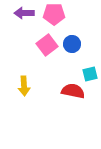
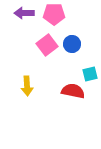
yellow arrow: moved 3 px right
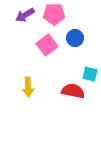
purple arrow: moved 1 px right, 2 px down; rotated 30 degrees counterclockwise
blue circle: moved 3 px right, 6 px up
cyan square: rotated 28 degrees clockwise
yellow arrow: moved 1 px right, 1 px down
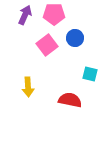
purple arrow: rotated 144 degrees clockwise
red semicircle: moved 3 px left, 9 px down
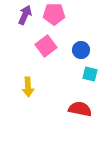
blue circle: moved 6 px right, 12 px down
pink square: moved 1 px left, 1 px down
red semicircle: moved 10 px right, 9 px down
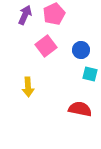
pink pentagon: rotated 25 degrees counterclockwise
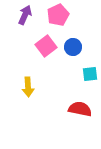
pink pentagon: moved 4 px right, 1 px down
blue circle: moved 8 px left, 3 px up
cyan square: rotated 21 degrees counterclockwise
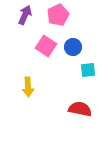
pink square: rotated 20 degrees counterclockwise
cyan square: moved 2 px left, 4 px up
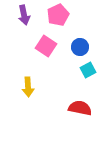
purple arrow: moved 1 px left; rotated 144 degrees clockwise
blue circle: moved 7 px right
cyan square: rotated 21 degrees counterclockwise
red semicircle: moved 1 px up
